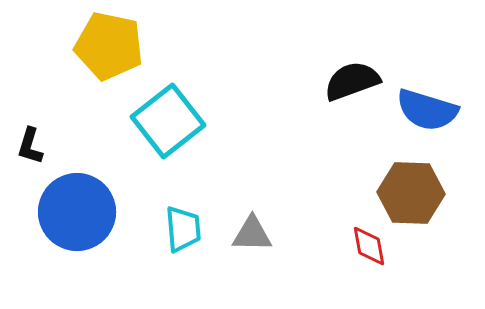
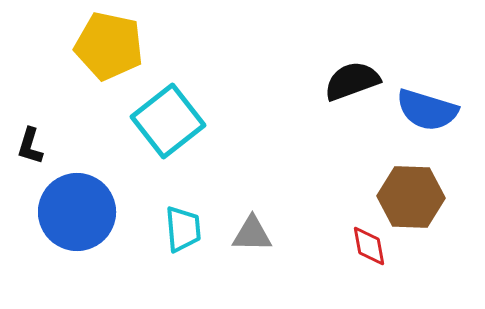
brown hexagon: moved 4 px down
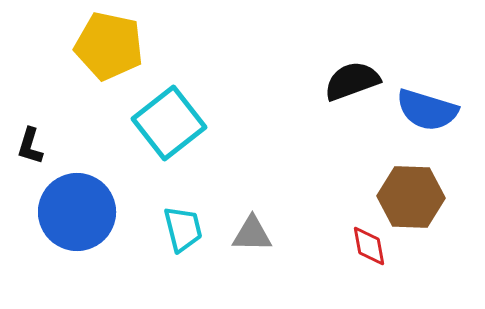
cyan square: moved 1 px right, 2 px down
cyan trapezoid: rotated 9 degrees counterclockwise
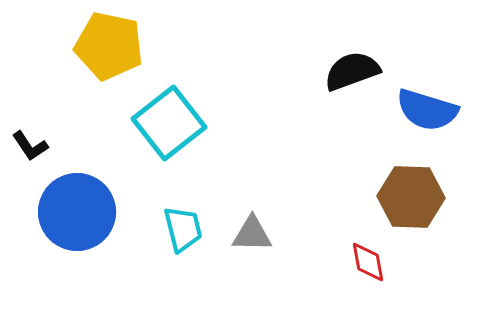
black semicircle: moved 10 px up
black L-shape: rotated 51 degrees counterclockwise
red diamond: moved 1 px left, 16 px down
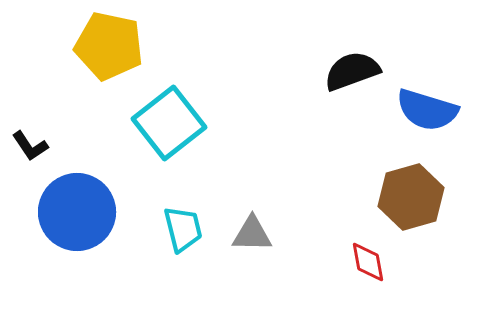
brown hexagon: rotated 18 degrees counterclockwise
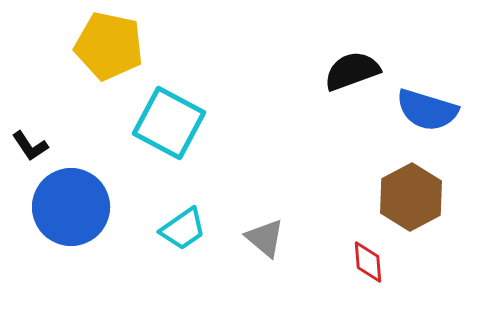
cyan square: rotated 24 degrees counterclockwise
brown hexagon: rotated 12 degrees counterclockwise
blue circle: moved 6 px left, 5 px up
cyan trapezoid: rotated 69 degrees clockwise
gray triangle: moved 13 px right, 4 px down; rotated 39 degrees clockwise
red diamond: rotated 6 degrees clockwise
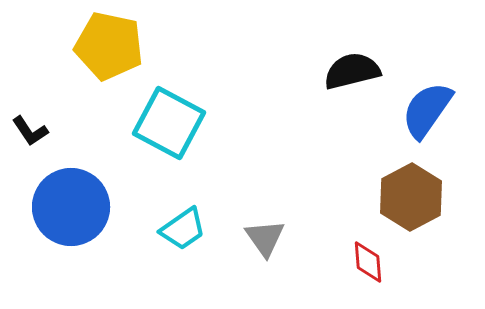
black semicircle: rotated 6 degrees clockwise
blue semicircle: rotated 108 degrees clockwise
black L-shape: moved 15 px up
gray triangle: rotated 15 degrees clockwise
